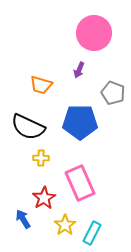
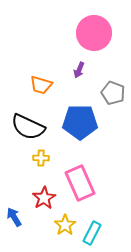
blue arrow: moved 9 px left, 2 px up
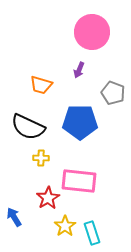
pink circle: moved 2 px left, 1 px up
pink rectangle: moved 1 px left, 2 px up; rotated 60 degrees counterclockwise
red star: moved 4 px right
yellow star: moved 1 px down
cyan rectangle: rotated 45 degrees counterclockwise
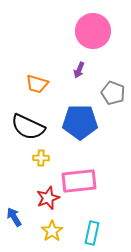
pink circle: moved 1 px right, 1 px up
orange trapezoid: moved 4 px left, 1 px up
pink rectangle: rotated 12 degrees counterclockwise
red star: rotated 10 degrees clockwise
yellow star: moved 13 px left, 5 px down
cyan rectangle: rotated 30 degrees clockwise
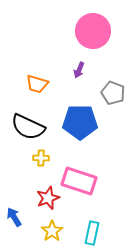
pink rectangle: rotated 24 degrees clockwise
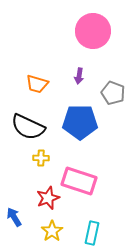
purple arrow: moved 6 px down; rotated 14 degrees counterclockwise
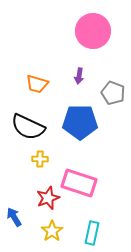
yellow cross: moved 1 px left, 1 px down
pink rectangle: moved 2 px down
